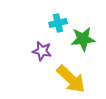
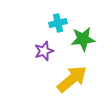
purple star: moved 2 px right; rotated 30 degrees counterclockwise
yellow arrow: moved 1 px right; rotated 84 degrees counterclockwise
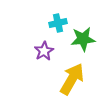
purple star: rotated 12 degrees counterclockwise
yellow arrow: rotated 20 degrees counterclockwise
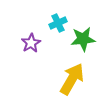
cyan cross: rotated 12 degrees counterclockwise
purple star: moved 13 px left, 8 px up
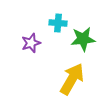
cyan cross: rotated 30 degrees clockwise
purple star: rotated 12 degrees clockwise
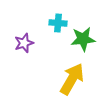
purple star: moved 7 px left
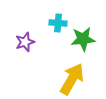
purple star: moved 1 px right, 1 px up
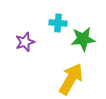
yellow arrow: moved 1 px left
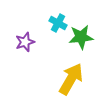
cyan cross: rotated 24 degrees clockwise
green star: moved 2 px left, 2 px up
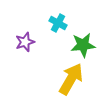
green star: moved 2 px right, 8 px down
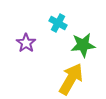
purple star: moved 1 px right, 1 px down; rotated 18 degrees counterclockwise
